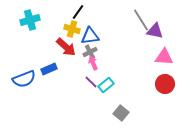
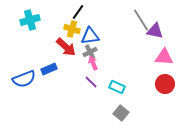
cyan rectangle: moved 11 px right, 2 px down; rotated 63 degrees clockwise
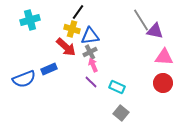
pink arrow: moved 2 px down
red circle: moved 2 px left, 1 px up
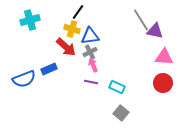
purple line: rotated 32 degrees counterclockwise
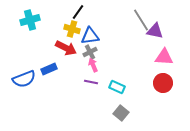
red arrow: moved 1 px down; rotated 15 degrees counterclockwise
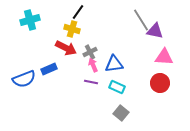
blue triangle: moved 24 px right, 28 px down
red circle: moved 3 px left
